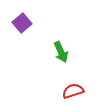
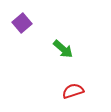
green arrow: moved 2 px right, 3 px up; rotated 25 degrees counterclockwise
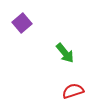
green arrow: moved 2 px right, 4 px down; rotated 10 degrees clockwise
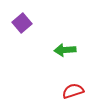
green arrow: moved 3 px up; rotated 125 degrees clockwise
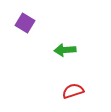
purple square: moved 3 px right; rotated 18 degrees counterclockwise
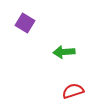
green arrow: moved 1 px left, 2 px down
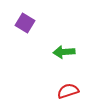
red semicircle: moved 5 px left
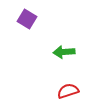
purple square: moved 2 px right, 4 px up
